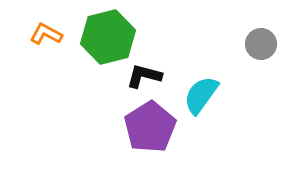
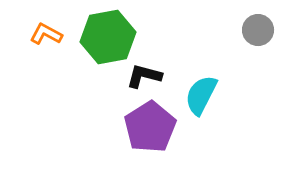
green hexagon: rotated 4 degrees clockwise
gray circle: moved 3 px left, 14 px up
cyan semicircle: rotated 9 degrees counterclockwise
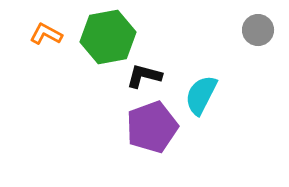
purple pentagon: moved 2 px right; rotated 12 degrees clockwise
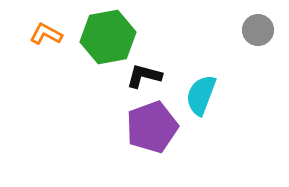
cyan semicircle: rotated 6 degrees counterclockwise
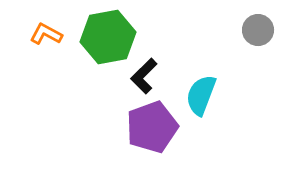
black L-shape: rotated 60 degrees counterclockwise
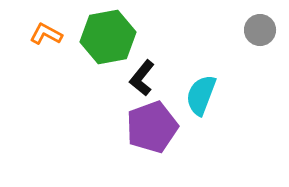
gray circle: moved 2 px right
black L-shape: moved 2 px left, 2 px down; rotated 6 degrees counterclockwise
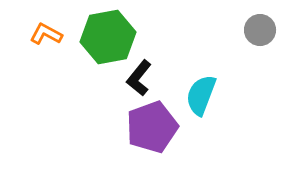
black L-shape: moved 3 px left
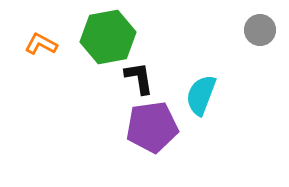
orange L-shape: moved 5 px left, 10 px down
black L-shape: rotated 132 degrees clockwise
purple pentagon: rotated 12 degrees clockwise
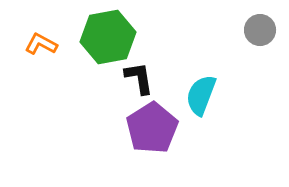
purple pentagon: moved 1 px down; rotated 24 degrees counterclockwise
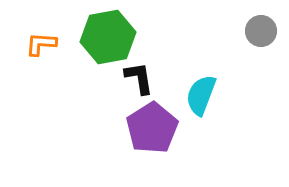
gray circle: moved 1 px right, 1 px down
orange L-shape: rotated 24 degrees counterclockwise
